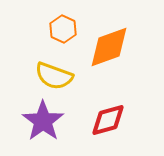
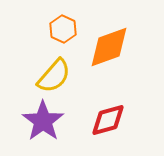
yellow semicircle: rotated 69 degrees counterclockwise
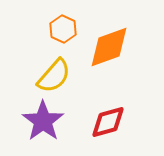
red diamond: moved 2 px down
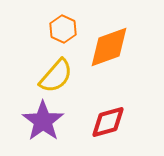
yellow semicircle: moved 2 px right
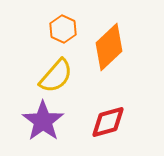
orange diamond: rotated 24 degrees counterclockwise
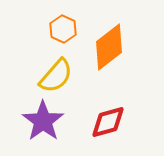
orange diamond: rotated 6 degrees clockwise
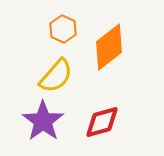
red diamond: moved 6 px left
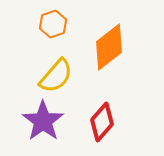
orange hexagon: moved 10 px left, 5 px up; rotated 16 degrees clockwise
red diamond: rotated 33 degrees counterclockwise
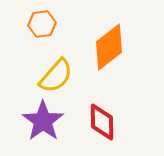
orange hexagon: moved 11 px left; rotated 12 degrees clockwise
red diamond: rotated 42 degrees counterclockwise
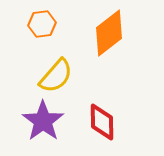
orange diamond: moved 14 px up
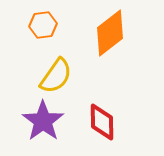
orange hexagon: moved 1 px right, 1 px down
orange diamond: moved 1 px right
yellow semicircle: rotated 6 degrees counterclockwise
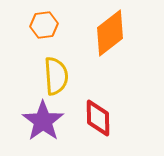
orange hexagon: moved 1 px right
yellow semicircle: rotated 39 degrees counterclockwise
red diamond: moved 4 px left, 4 px up
